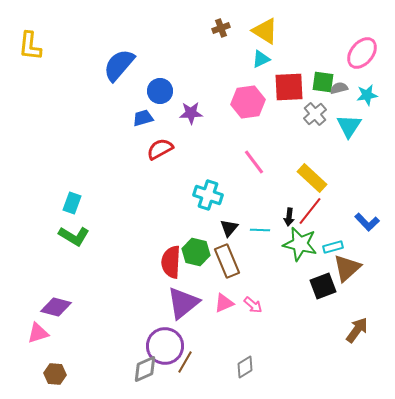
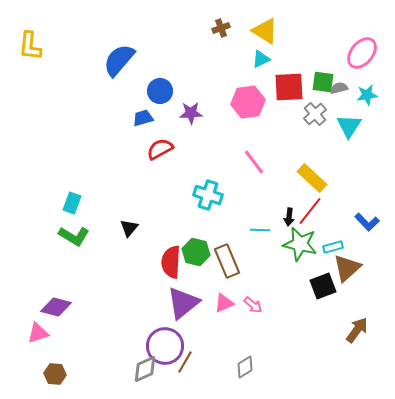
blue semicircle at (119, 65): moved 5 px up
black triangle at (229, 228): moved 100 px left
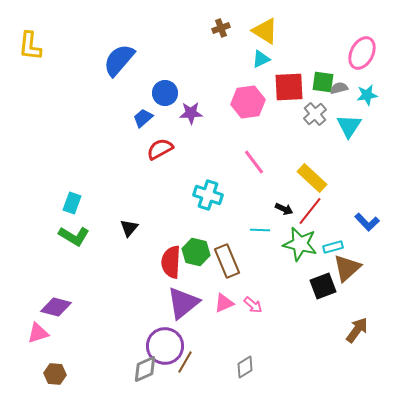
pink ellipse at (362, 53): rotated 12 degrees counterclockwise
blue circle at (160, 91): moved 5 px right, 2 px down
blue trapezoid at (143, 118): rotated 25 degrees counterclockwise
black arrow at (289, 217): moved 5 px left, 8 px up; rotated 72 degrees counterclockwise
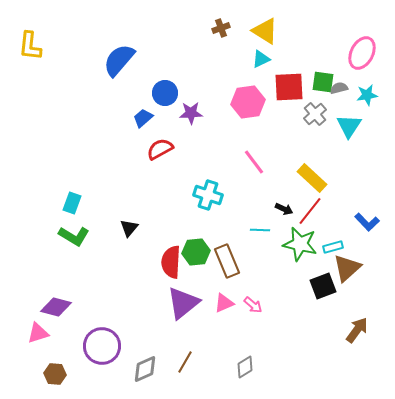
green hexagon at (196, 252): rotated 20 degrees counterclockwise
purple circle at (165, 346): moved 63 px left
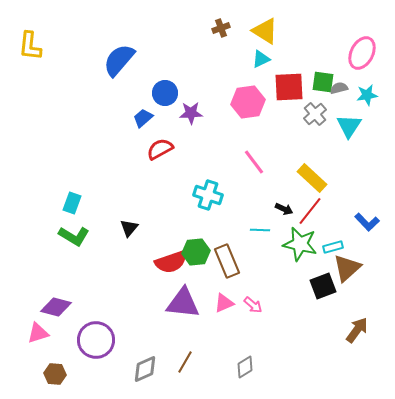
red semicircle at (171, 262): rotated 112 degrees counterclockwise
purple triangle at (183, 303): rotated 45 degrees clockwise
purple circle at (102, 346): moved 6 px left, 6 px up
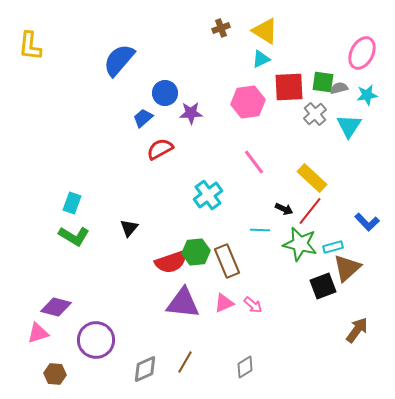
cyan cross at (208, 195): rotated 36 degrees clockwise
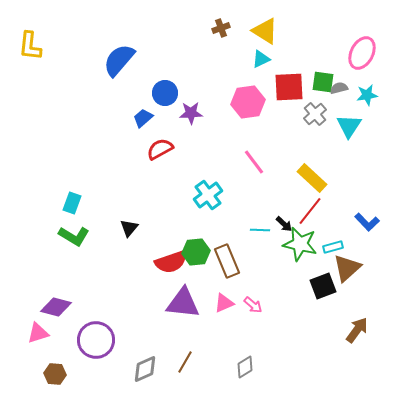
black arrow at (284, 209): moved 15 px down; rotated 18 degrees clockwise
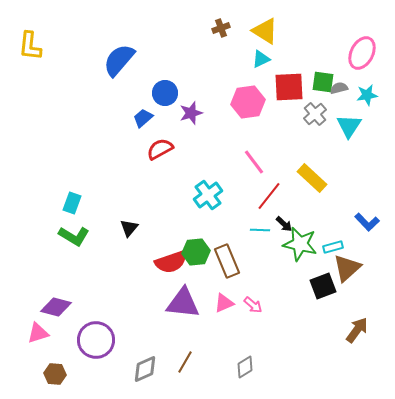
purple star at (191, 113): rotated 15 degrees counterclockwise
red line at (310, 211): moved 41 px left, 15 px up
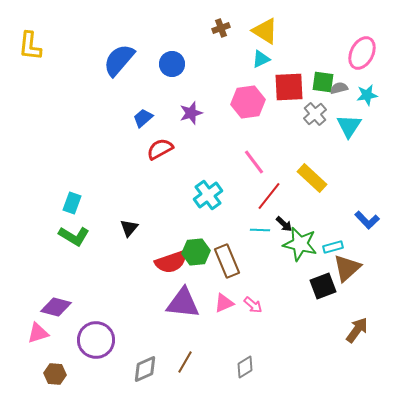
blue circle at (165, 93): moved 7 px right, 29 px up
blue L-shape at (367, 222): moved 2 px up
